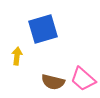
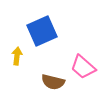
blue square: moved 1 px left, 2 px down; rotated 8 degrees counterclockwise
pink trapezoid: moved 12 px up
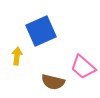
blue square: moved 1 px left
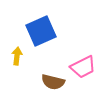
pink trapezoid: rotated 68 degrees counterclockwise
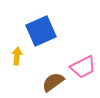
brown semicircle: rotated 130 degrees clockwise
